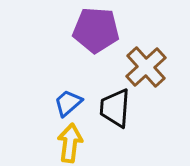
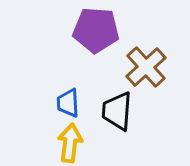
blue trapezoid: rotated 52 degrees counterclockwise
black trapezoid: moved 2 px right, 3 px down
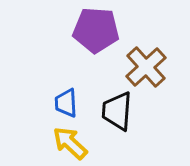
blue trapezoid: moved 2 px left
yellow arrow: rotated 54 degrees counterclockwise
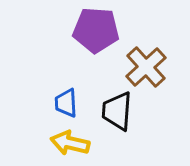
yellow arrow: rotated 30 degrees counterclockwise
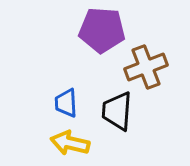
purple pentagon: moved 6 px right
brown cross: rotated 21 degrees clockwise
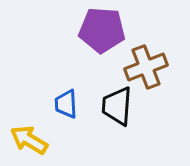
blue trapezoid: moved 1 px down
black trapezoid: moved 5 px up
yellow arrow: moved 41 px left, 3 px up; rotated 18 degrees clockwise
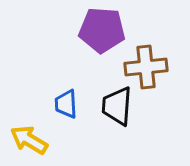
brown cross: rotated 15 degrees clockwise
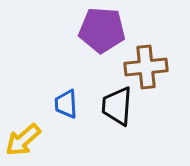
yellow arrow: moved 6 px left; rotated 72 degrees counterclockwise
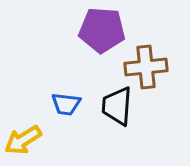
blue trapezoid: rotated 80 degrees counterclockwise
yellow arrow: rotated 9 degrees clockwise
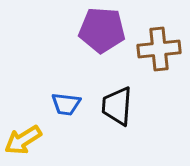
brown cross: moved 13 px right, 18 px up
